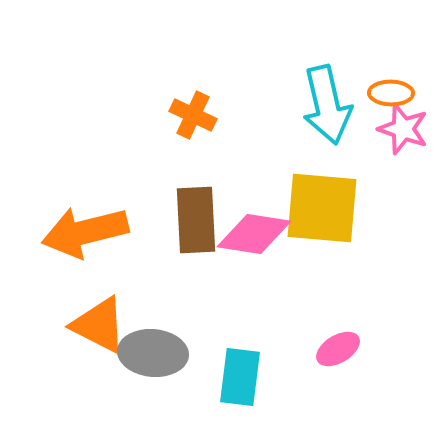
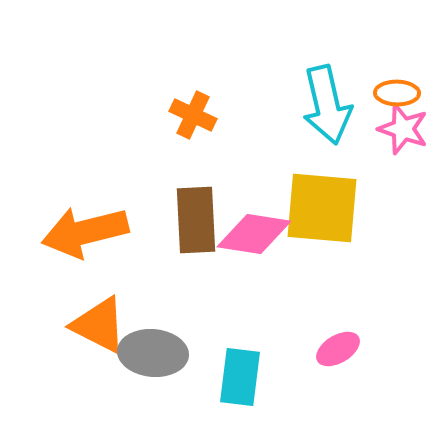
orange ellipse: moved 6 px right
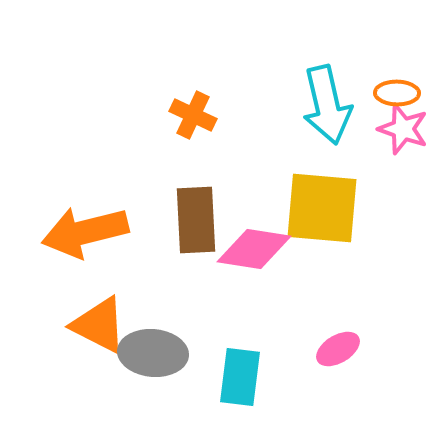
pink diamond: moved 15 px down
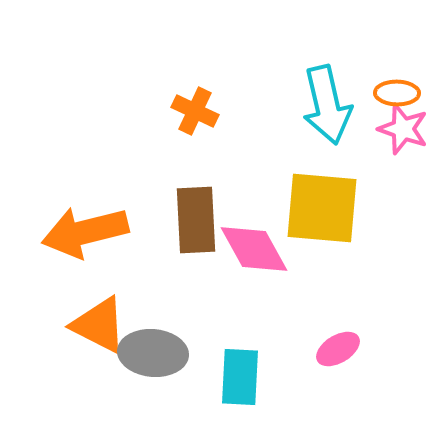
orange cross: moved 2 px right, 4 px up
pink diamond: rotated 52 degrees clockwise
cyan rectangle: rotated 4 degrees counterclockwise
